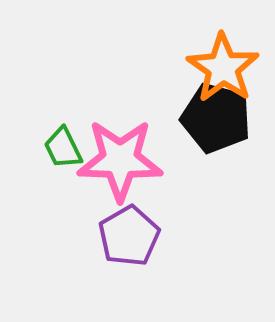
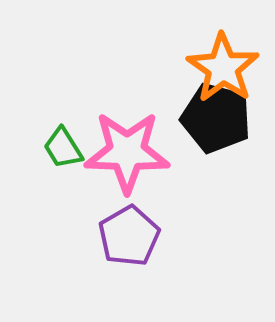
green trapezoid: rotated 6 degrees counterclockwise
pink star: moved 7 px right, 8 px up
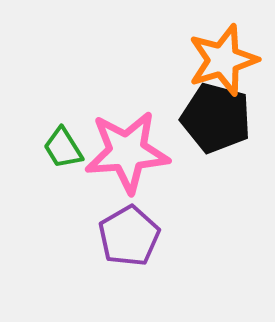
orange star: moved 8 px up; rotated 20 degrees clockwise
pink star: rotated 6 degrees counterclockwise
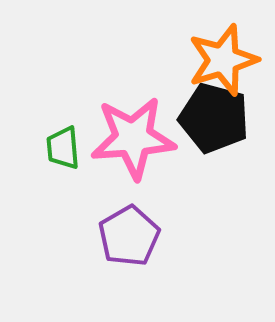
black pentagon: moved 2 px left
green trapezoid: rotated 27 degrees clockwise
pink star: moved 6 px right, 14 px up
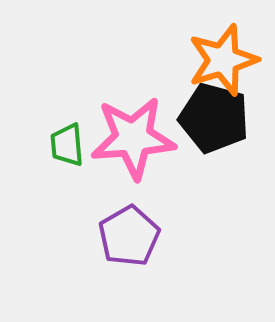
green trapezoid: moved 4 px right, 3 px up
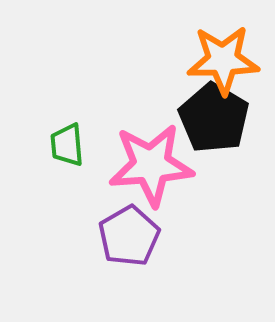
orange star: rotated 16 degrees clockwise
black pentagon: rotated 16 degrees clockwise
pink star: moved 18 px right, 27 px down
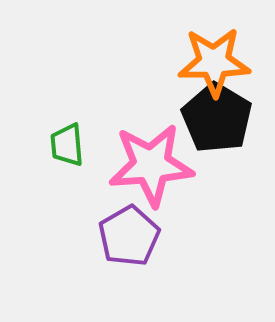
orange star: moved 9 px left, 2 px down
black pentagon: moved 3 px right
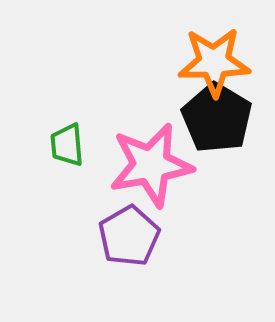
pink star: rotated 6 degrees counterclockwise
